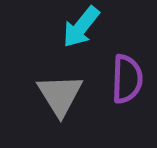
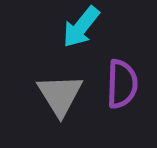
purple semicircle: moved 5 px left, 5 px down
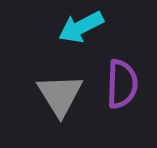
cyan arrow: rotated 24 degrees clockwise
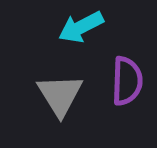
purple semicircle: moved 5 px right, 3 px up
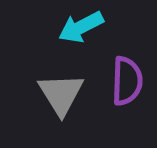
gray triangle: moved 1 px right, 1 px up
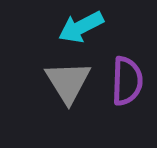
gray triangle: moved 7 px right, 12 px up
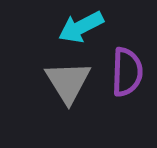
purple semicircle: moved 9 px up
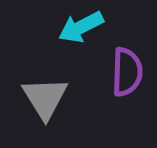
gray triangle: moved 23 px left, 16 px down
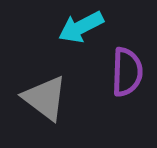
gray triangle: rotated 21 degrees counterclockwise
